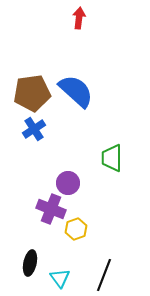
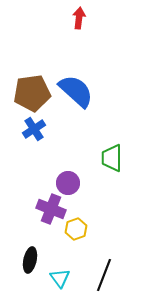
black ellipse: moved 3 px up
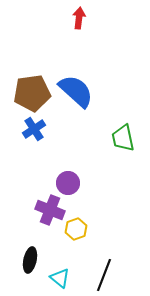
green trapezoid: moved 11 px right, 20 px up; rotated 12 degrees counterclockwise
purple cross: moved 1 px left, 1 px down
cyan triangle: rotated 15 degrees counterclockwise
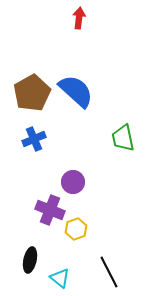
brown pentagon: rotated 21 degrees counterclockwise
blue cross: moved 10 px down; rotated 10 degrees clockwise
purple circle: moved 5 px right, 1 px up
black line: moved 5 px right, 3 px up; rotated 48 degrees counterclockwise
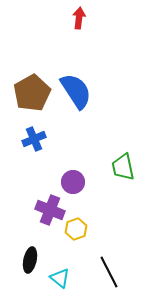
blue semicircle: rotated 15 degrees clockwise
green trapezoid: moved 29 px down
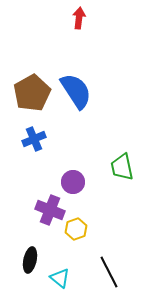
green trapezoid: moved 1 px left
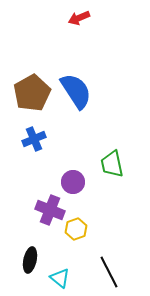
red arrow: rotated 120 degrees counterclockwise
green trapezoid: moved 10 px left, 3 px up
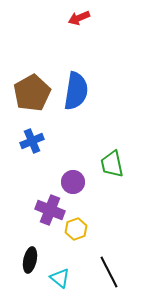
blue semicircle: rotated 42 degrees clockwise
blue cross: moved 2 px left, 2 px down
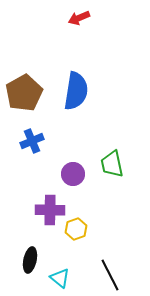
brown pentagon: moved 8 px left
purple circle: moved 8 px up
purple cross: rotated 20 degrees counterclockwise
black line: moved 1 px right, 3 px down
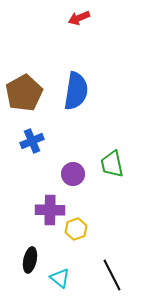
black line: moved 2 px right
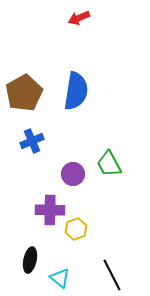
green trapezoid: moved 3 px left; rotated 16 degrees counterclockwise
